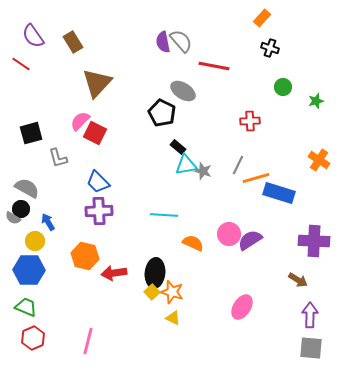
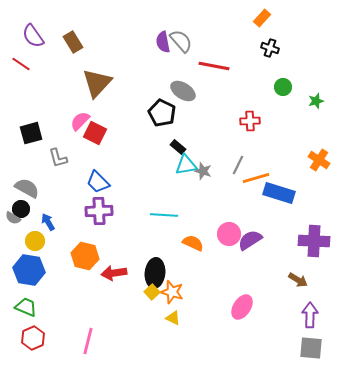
blue hexagon at (29, 270): rotated 8 degrees clockwise
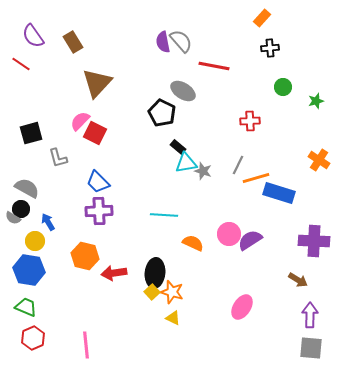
black cross at (270, 48): rotated 24 degrees counterclockwise
cyan triangle at (186, 165): moved 2 px up
pink line at (88, 341): moved 2 px left, 4 px down; rotated 20 degrees counterclockwise
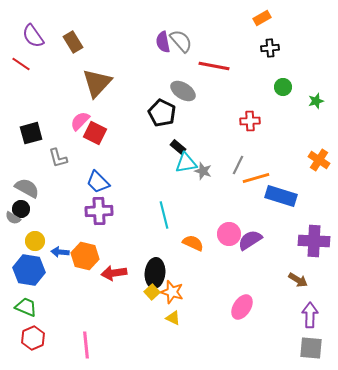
orange rectangle at (262, 18): rotated 18 degrees clockwise
blue rectangle at (279, 193): moved 2 px right, 3 px down
cyan line at (164, 215): rotated 72 degrees clockwise
blue arrow at (48, 222): moved 12 px right, 30 px down; rotated 54 degrees counterclockwise
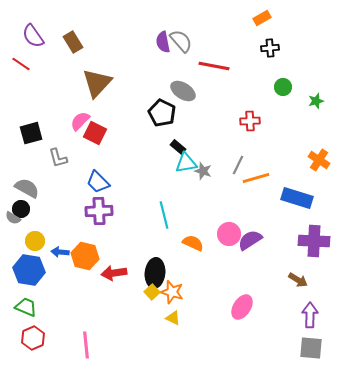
blue rectangle at (281, 196): moved 16 px right, 2 px down
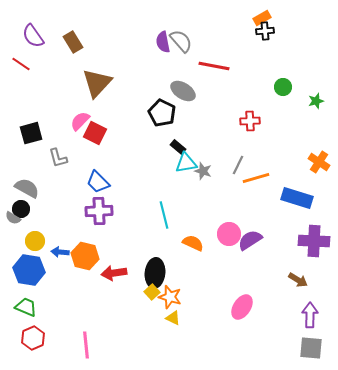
black cross at (270, 48): moved 5 px left, 17 px up
orange cross at (319, 160): moved 2 px down
orange star at (172, 292): moved 2 px left, 5 px down
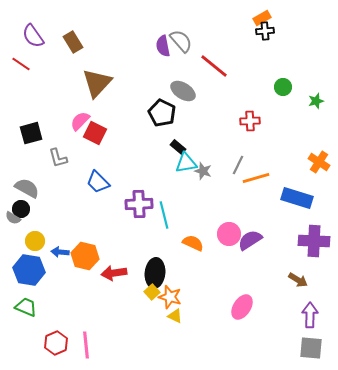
purple semicircle at (163, 42): moved 4 px down
red line at (214, 66): rotated 28 degrees clockwise
purple cross at (99, 211): moved 40 px right, 7 px up
yellow triangle at (173, 318): moved 2 px right, 2 px up
red hexagon at (33, 338): moved 23 px right, 5 px down
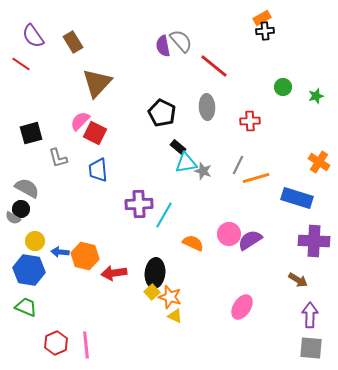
gray ellipse at (183, 91): moved 24 px right, 16 px down; rotated 55 degrees clockwise
green star at (316, 101): moved 5 px up
blue trapezoid at (98, 182): moved 12 px up; rotated 40 degrees clockwise
cyan line at (164, 215): rotated 44 degrees clockwise
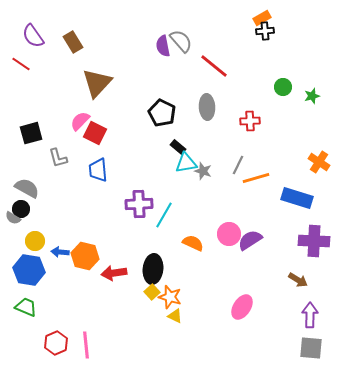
green star at (316, 96): moved 4 px left
black ellipse at (155, 273): moved 2 px left, 4 px up
